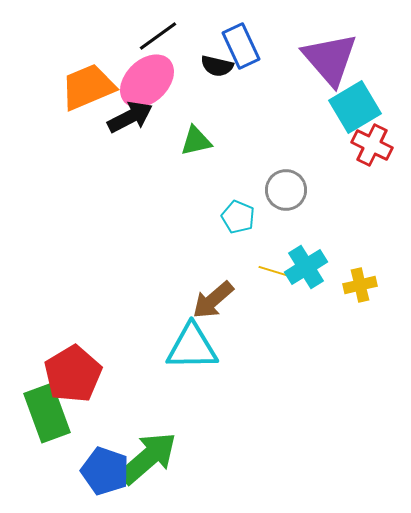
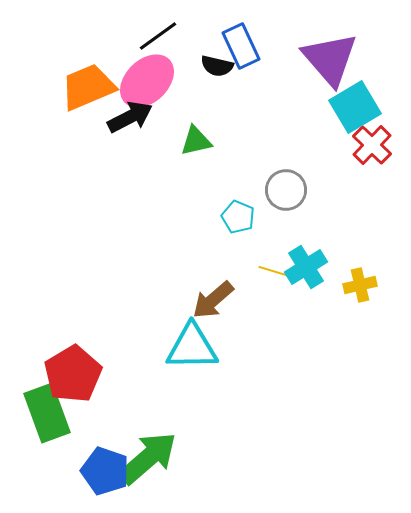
red cross: rotated 18 degrees clockwise
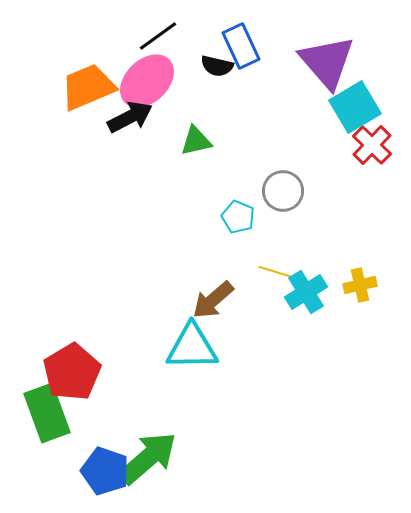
purple triangle: moved 3 px left, 3 px down
gray circle: moved 3 px left, 1 px down
cyan cross: moved 25 px down
red pentagon: moved 1 px left, 2 px up
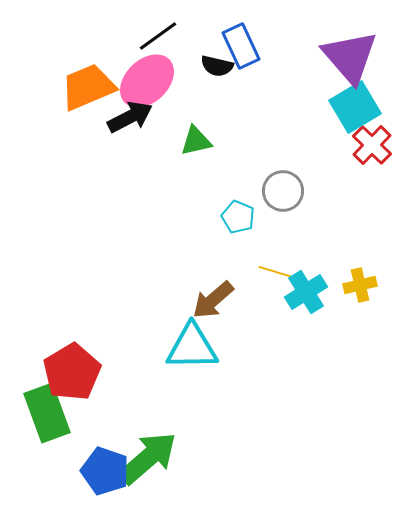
purple triangle: moved 23 px right, 5 px up
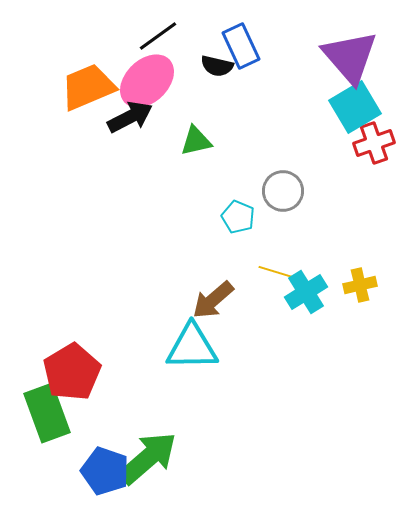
red cross: moved 2 px right, 2 px up; rotated 27 degrees clockwise
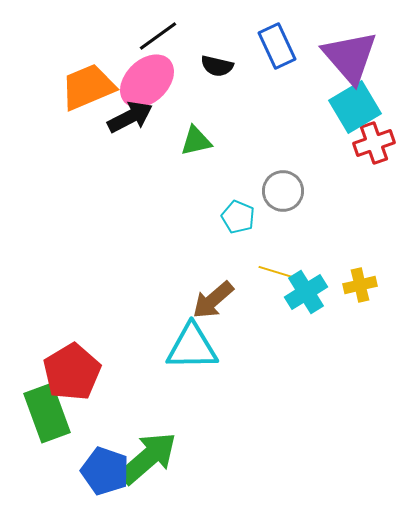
blue rectangle: moved 36 px right
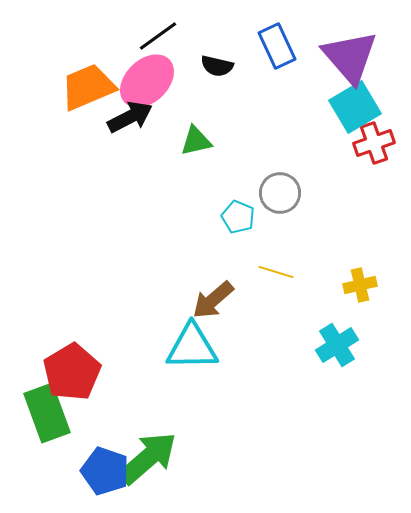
gray circle: moved 3 px left, 2 px down
cyan cross: moved 31 px right, 53 px down
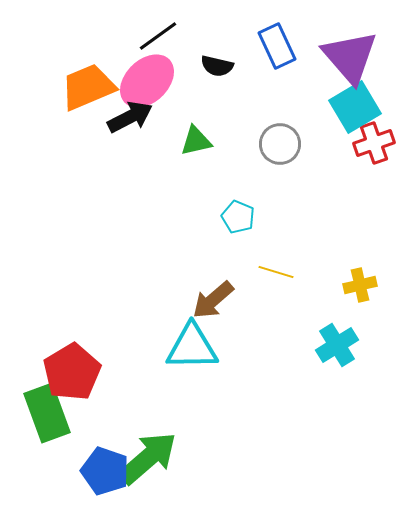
gray circle: moved 49 px up
